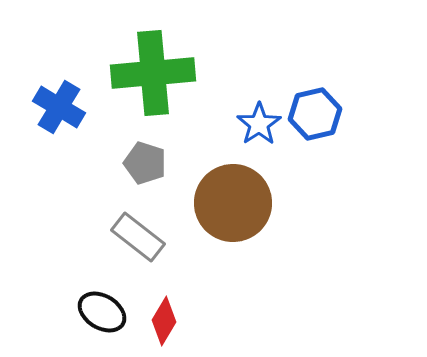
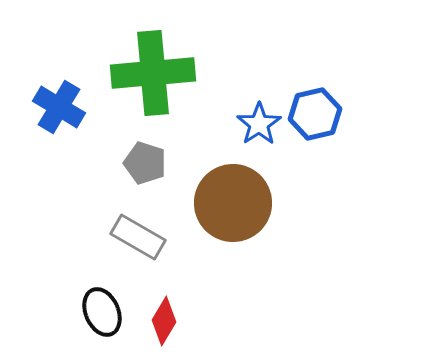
gray rectangle: rotated 8 degrees counterclockwise
black ellipse: rotated 36 degrees clockwise
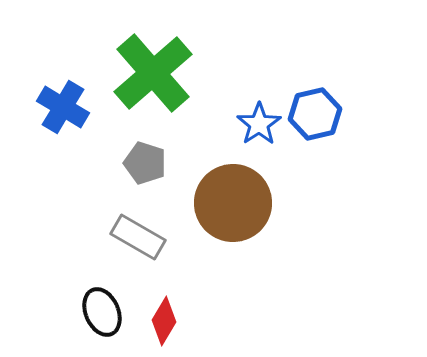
green cross: rotated 36 degrees counterclockwise
blue cross: moved 4 px right
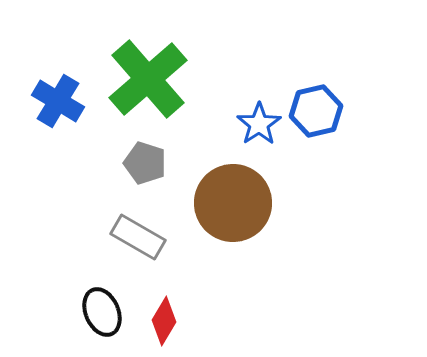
green cross: moved 5 px left, 6 px down
blue cross: moved 5 px left, 6 px up
blue hexagon: moved 1 px right, 3 px up
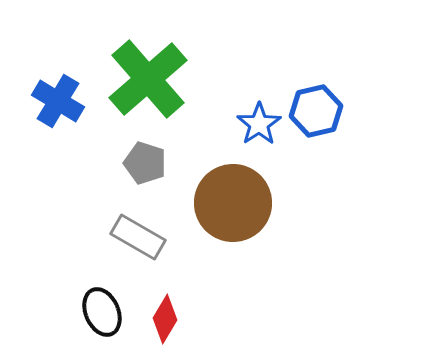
red diamond: moved 1 px right, 2 px up
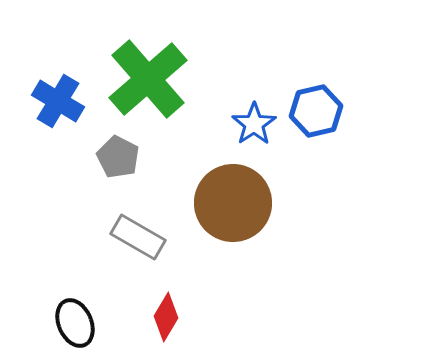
blue star: moved 5 px left
gray pentagon: moved 27 px left, 6 px up; rotated 9 degrees clockwise
black ellipse: moved 27 px left, 11 px down
red diamond: moved 1 px right, 2 px up
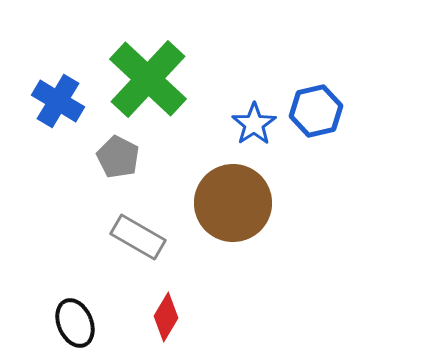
green cross: rotated 6 degrees counterclockwise
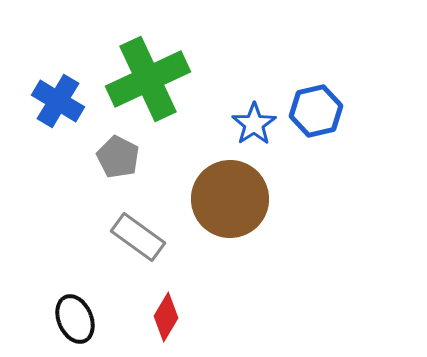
green cross: rotated 22 degrees clockwise
brown circle: moved 3 px left, 4 px up
gray rectangle: rotated 6 degrees clockwise
black ellipse: moved 4 px up
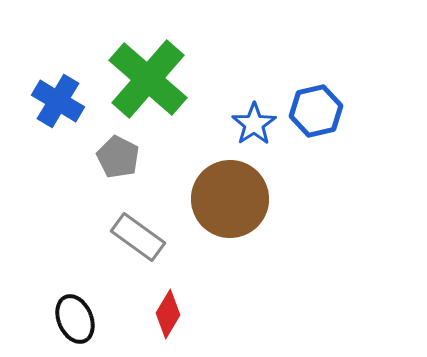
green cross: rotated 24 degrees counterclockwise
red diamond: moved 2 px right, 3 px up
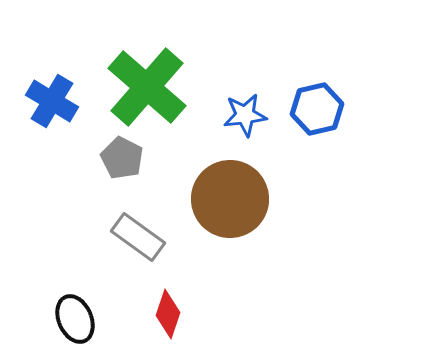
green cross: moved 1 px left, 8 px down
blue cross: moved 6 px left
blue hexagon: moved 1 px right, 2 px up
blue star: moved 9 px left, 9 px up; rotated 27 degrees clockwise
gray pentagon: moved 4 px right, 1 px down
red diamond: rotated 12 degrees counterclockwise
